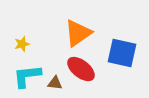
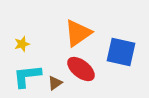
blue square: moved 1 px left, 1 px up
brown triangle: rotated 42 degrees counterclockwise
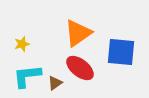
blue square: rotated 8 degrees counterclockwise
red ellipse: moved 1 px left, 1 px up
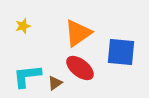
yellow star: moved 1 px right, 18 px up
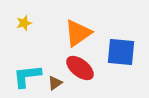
yellow star: moved 1 px right, 3 px up
